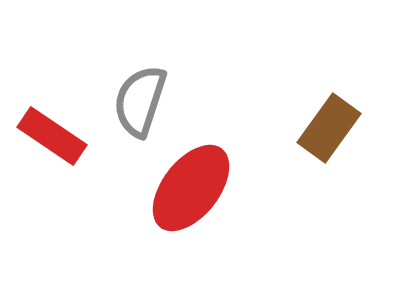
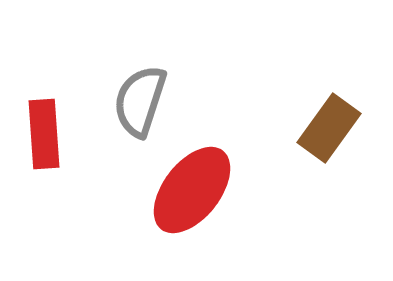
red rectangle: moved 8 px left, 2 px up; rotated 52 degrees clockwise
red ellipse: moved 1 px right, 2 px down
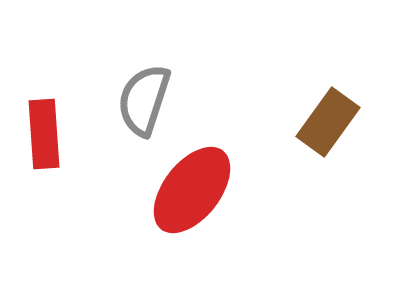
gray semicircle: moved 4 px right, 1 px up
brown rectangle: moved 1 px left, 6 px up
